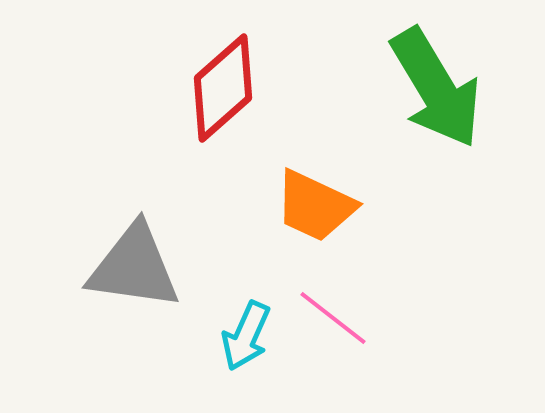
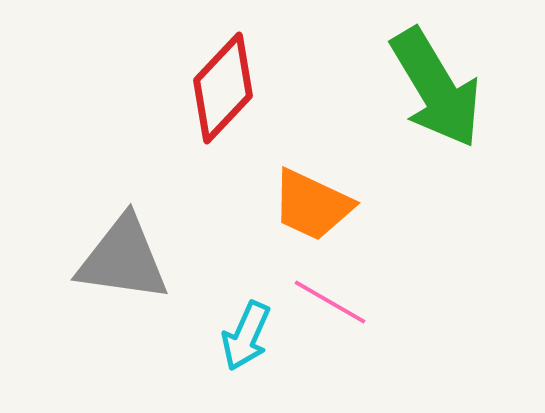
red diamond: rotated 5 degrees counterclockwise
orange trapezoid: moved 3 px left, 1 px up
gray triangle: moved 11 px left, 8 px up
pink line: moved 3 px left, 16 px up; rotated 8 degrees counterclockwise
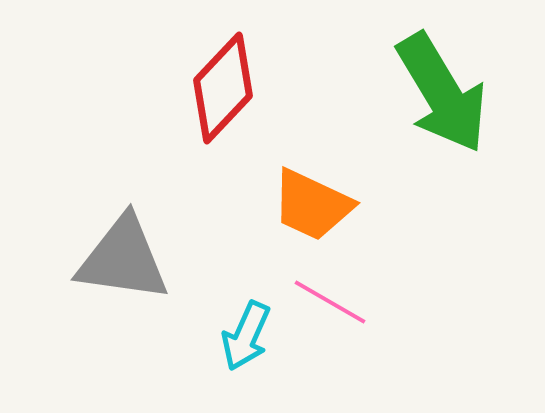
green arrow: moved 6 px right, 5 px down
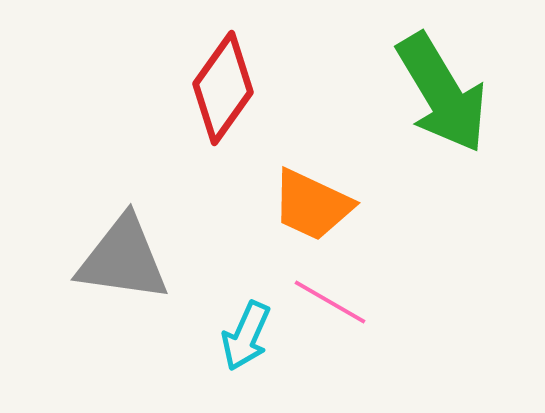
red diamond: rotated 8 degrees counterclockwise
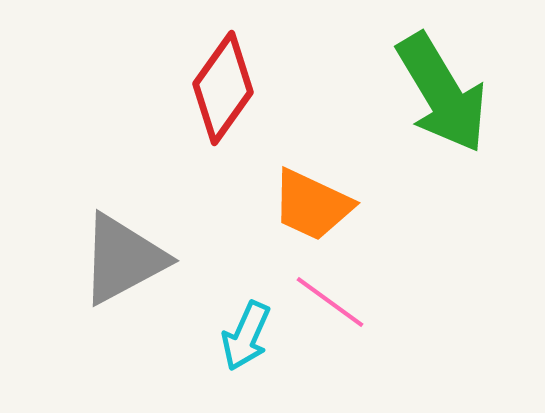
gray triangle: rotated 36 degrees counterclockwise
pink line: rotated 6 degrees clockwise
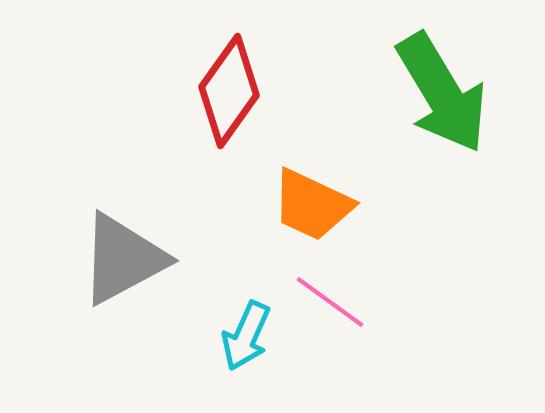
red diamond: moved 6 px right, 3 px down
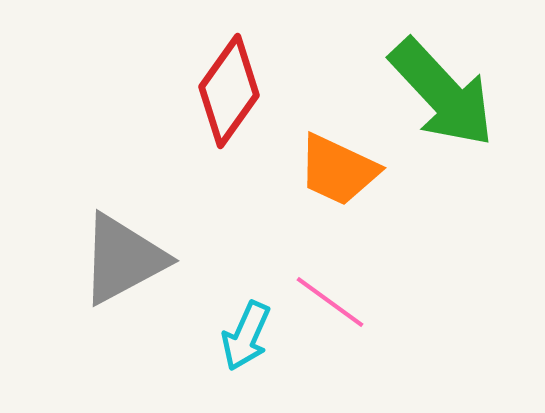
green arrow: rotated 12 degrees counterclockwise
orange trapezoid: moved 26 px right, 35 px up
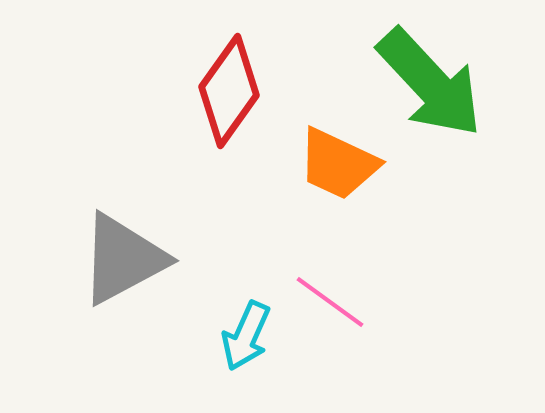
green arrow: moved 12 px left, 10 px up
orange trapezoid: moved 6 px up
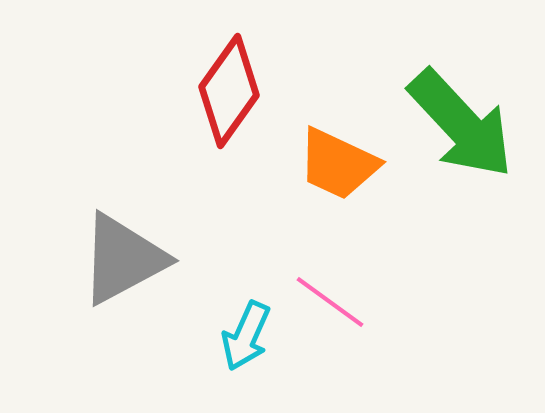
green arrow: moved 31 px right, 41 px down
